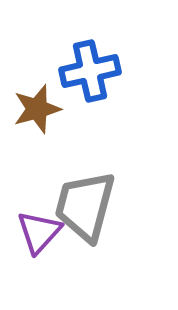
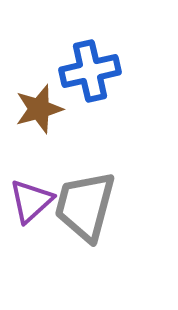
brown star: moved 2 px right
purple triangle: moved 8 px left, 31 px up; rotated 6 degrees clockwise
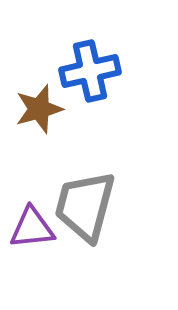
purple triangle: moved 1 px right, 27 px down; rotated 36 degrees clockwise
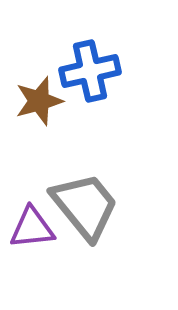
brown star: moved 8 px up
gray trapezoid: rotated 126 degrees clockwise
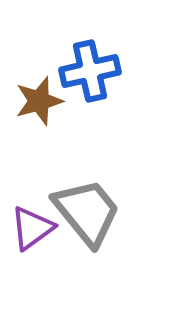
gray trapezoid: moved 2 px right, 6 px down
purple triangle: rotated 30 degrees counterclockwise
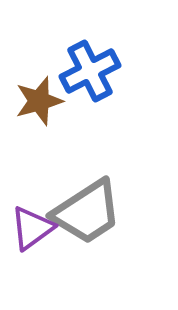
blue cross: rotated 14 degrees counterclockwise
gray trapezoid: rotated 96 degrees clockwise
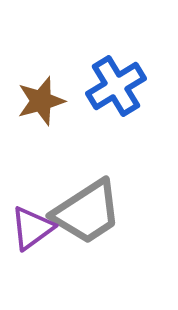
blue cross: moved 26 px right, 15 px down; rotated 4 degrees counterclockwise
brown star: moved 2 px right
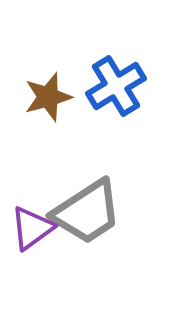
brown star: moved 7 px right, 4 px up
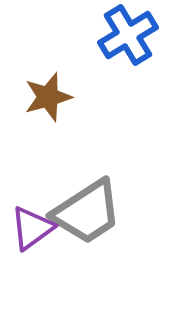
blue cross: moved 12 px right, 51 px up
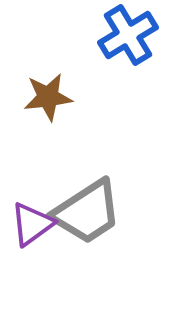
brown star: rotated 9 degrees clockwise
purple triangle: moved 4 px up
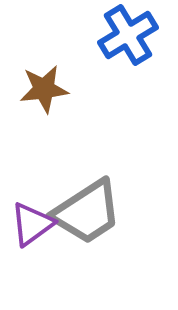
brown star: moved 4 px left, 8 px up
